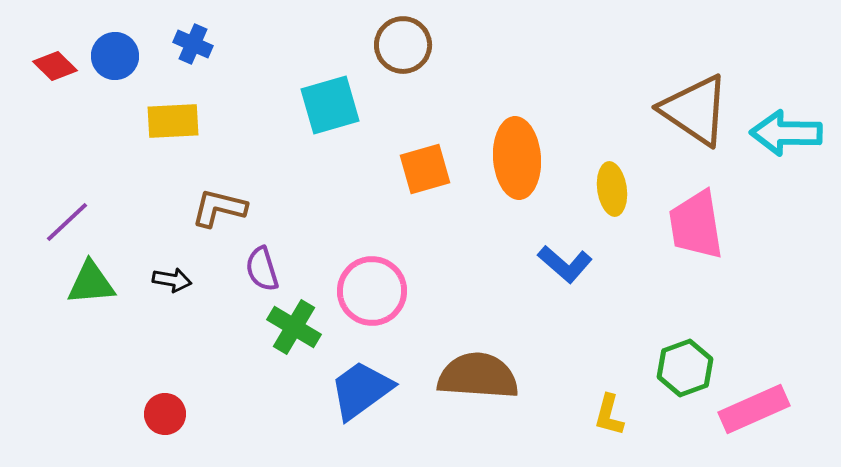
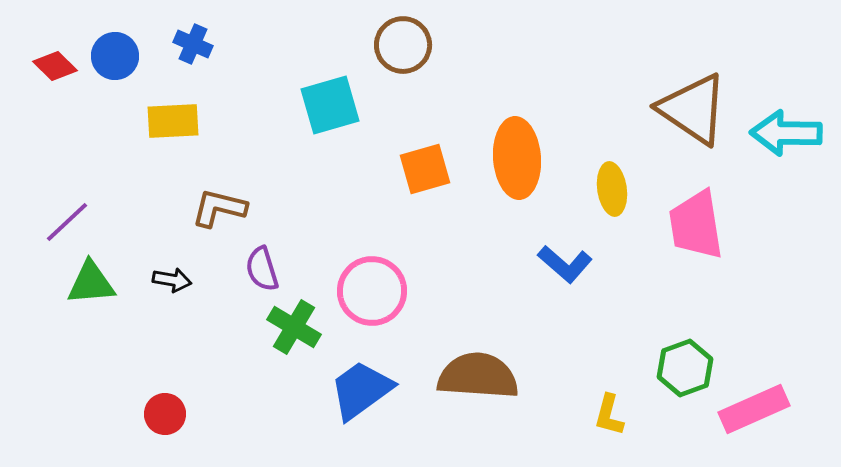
brown triangle: moved 2 px left, 1 px up
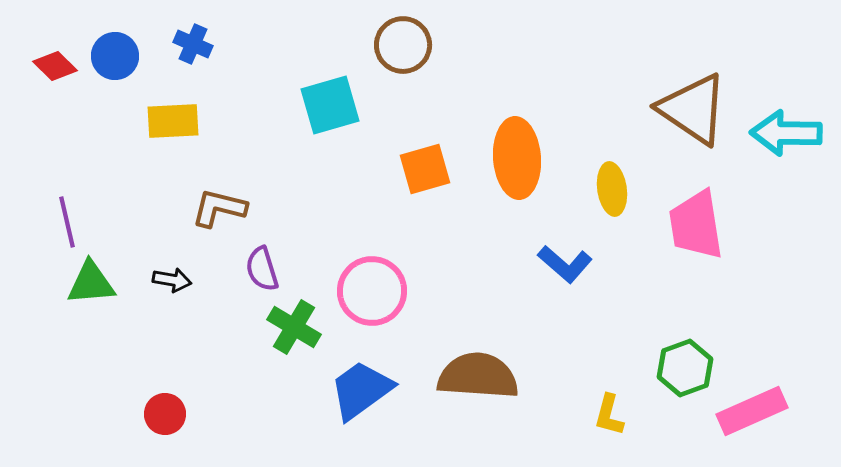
purple line: rotated 60 degrees counterclockwise
pink rectangle: moved 2 px left, 2 px down
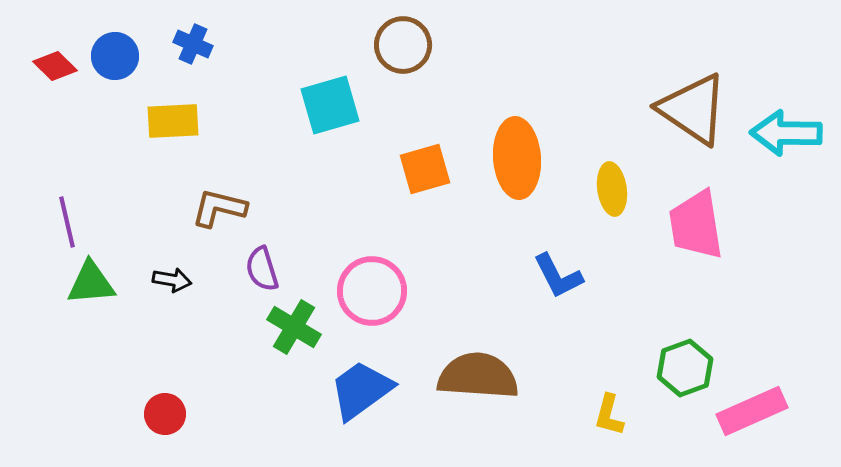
blue L-shape: moved 7 px left, 12 px down; rotated 22 degrees clockwise
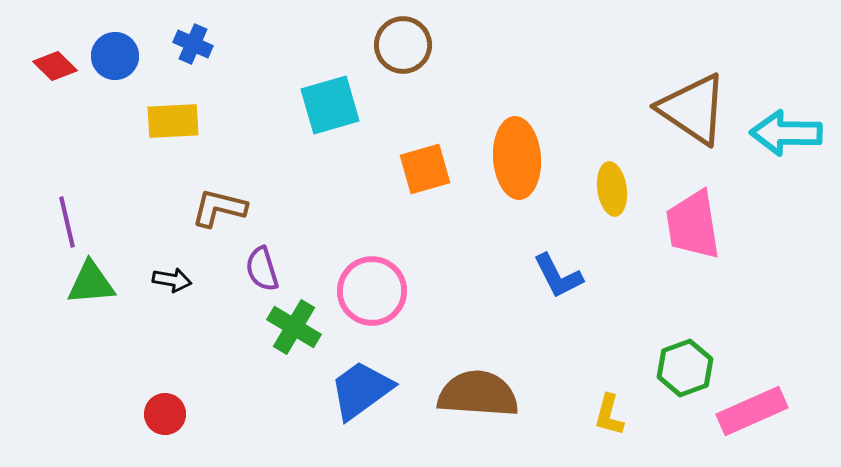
pink trapezoid: moved 3 px left
brown semicircle: moved 18 px down
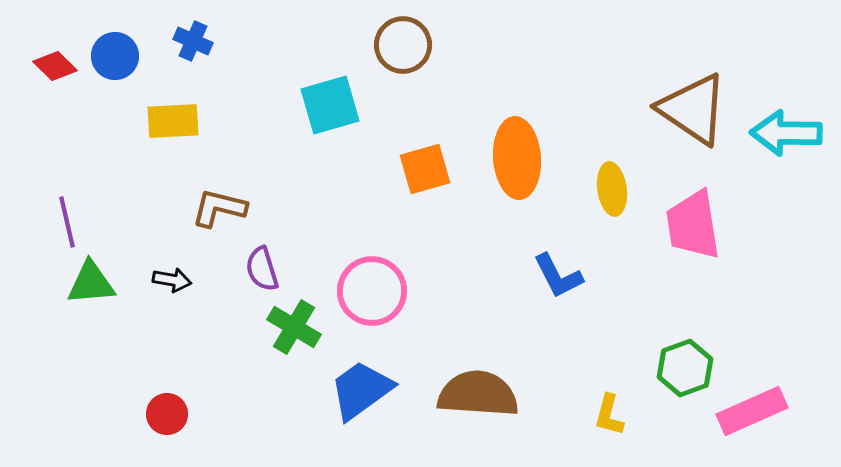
blue cross: moved 3 px up
red circle: moved 2 px right
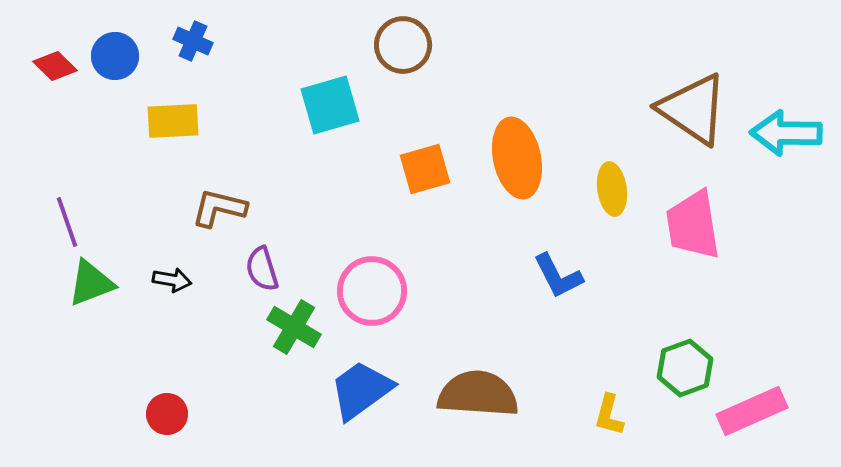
orange ellipse: rotated 8 degrees counterclockwise
purple line: rotated 6 degrees counterclockwise
green triangle: rotated 16 degrees counterclockwise
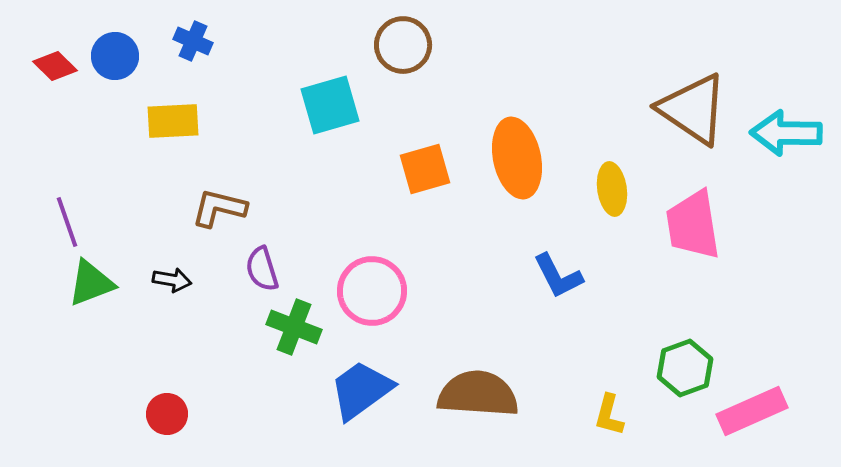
green cross: rotated 10 degrees counterclockwise
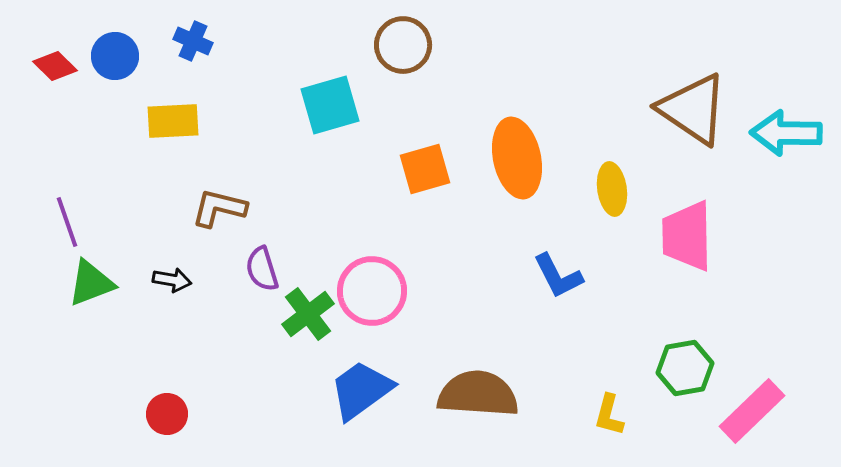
pink trapezoid: moved 6 px left, 11 px down; rotated 8 degrees clockwise
green cross: moved 14 px right, 13 px up; rotated 32 degrees clockwise
green hexagon: rotated 10 degrees clockwise
pink rectangle: rotated 20 degrees counterclockwise
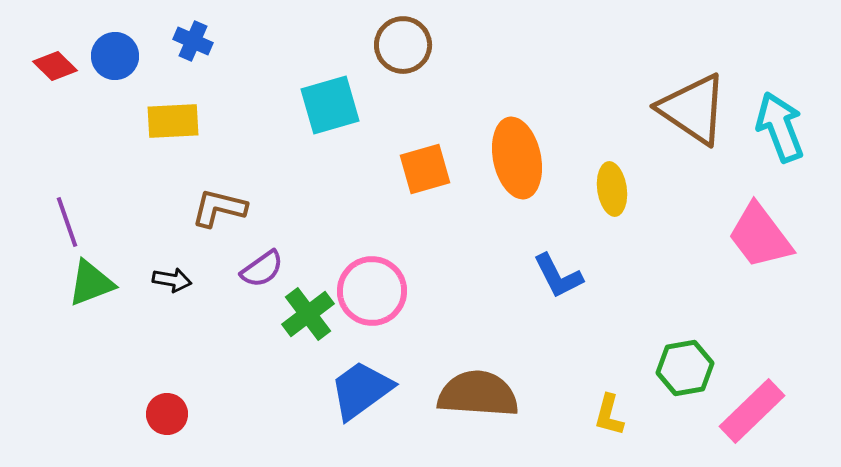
cyan arrow: moved 6 px left, 6 px up; rotated 68 degrees clockwise
pink trapezoid: moved 73 px right; rotated 36 degrees counterclockwise
purple semicircle: rotated 108 degrees counterclockwise
